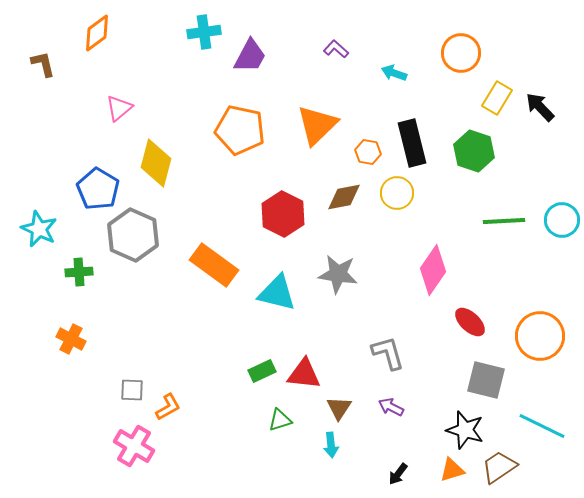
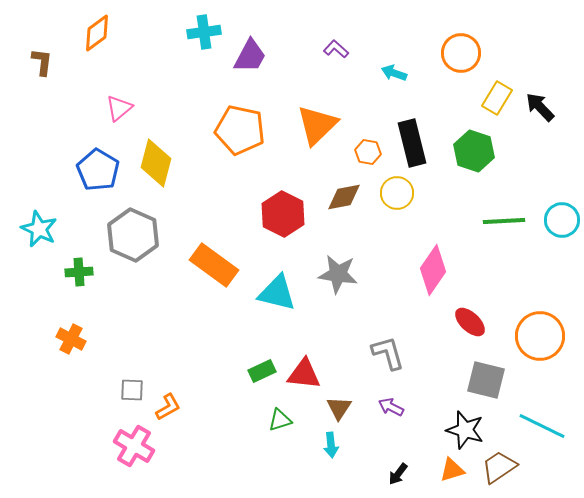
brown L-shape at (43, 64): moved 1 px left, 2 px up; rotated 20 degrees clockwise
blue pentagon at (98, 189): moved 19 px up
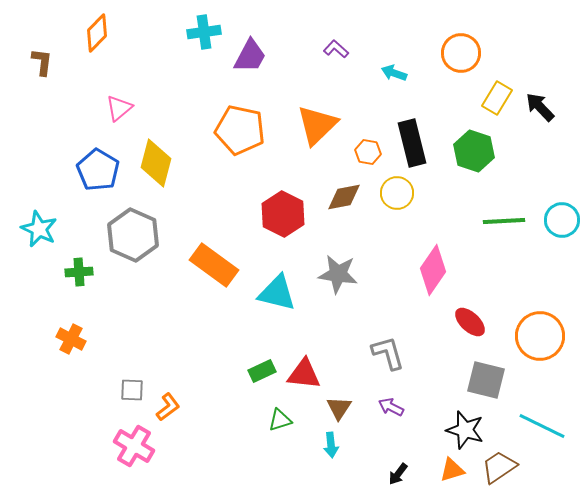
orange diamond at (97, 33): rotated 9 degrees counterclockwise
orange L-shape at (168, 407): rotated 8 degrees counterclockwise
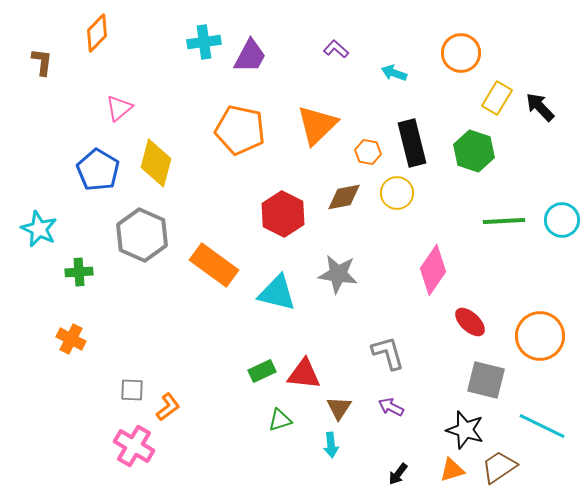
cyan cross at (204, 32): moved 10 px down
gray hexagon at (133, 235): moved 9 px right
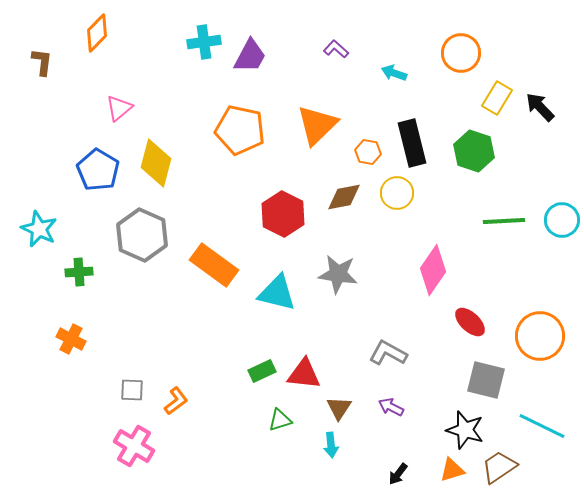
gray L-shape at (388, 353): rotated 45 degrees counterclockwise
orange L-shape at (168, 407): moved 8 px right, 6 px up
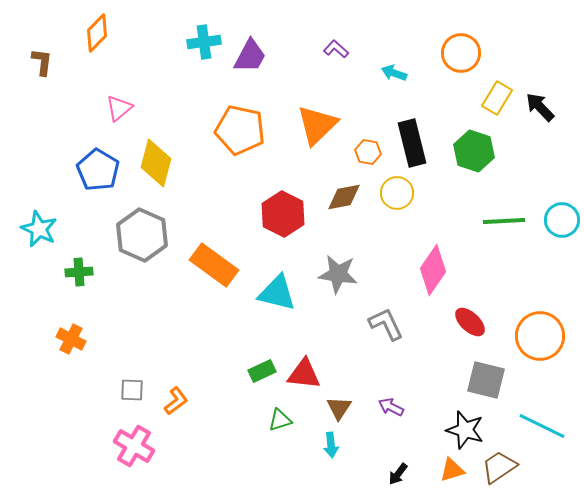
gray L-shape at (388, 353): moved 2 px left, 29 px up; rotated 36 degrees clockwise
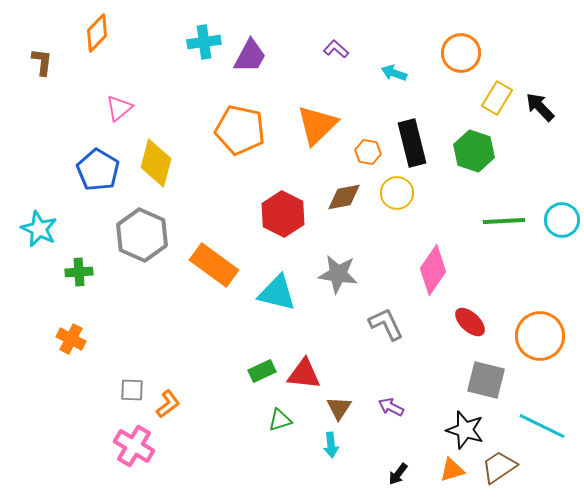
orange L-shape at (176, 401): moved 8 px left, 3 px down
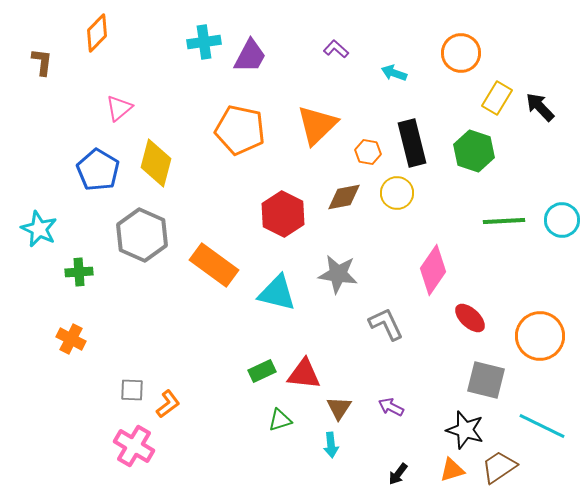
red ellipse at (470, 322): moved 4 px up
